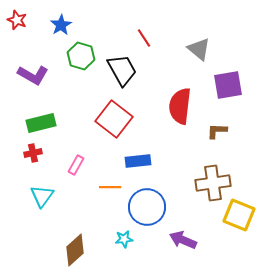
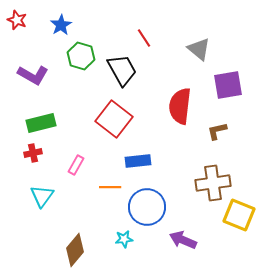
brown L-shape: rotated 15 degrees counterclockwise
brown diamond: rotated 8 degrees counterclockwise
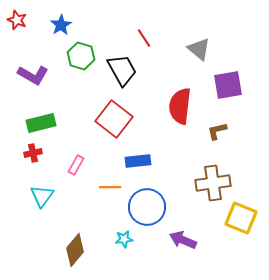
yellow square: moved 2 px right, 3 px down
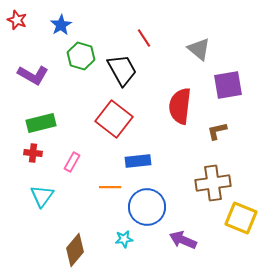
red cross: rotated 18 degrees clockwise
pink rectangle: moved 4 px left, 3 px up
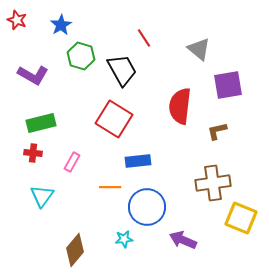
red square: rotated 6 degrees counterclockwise
